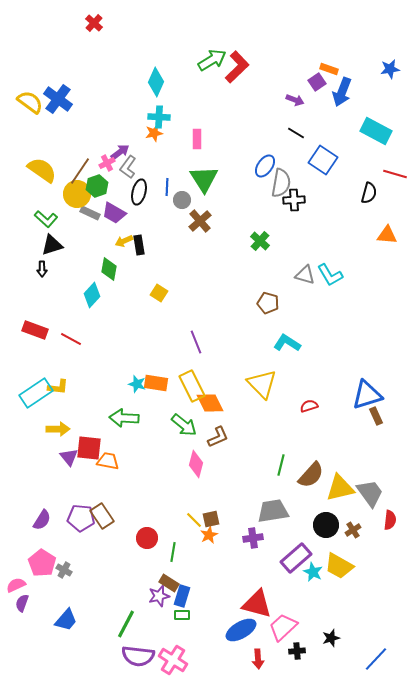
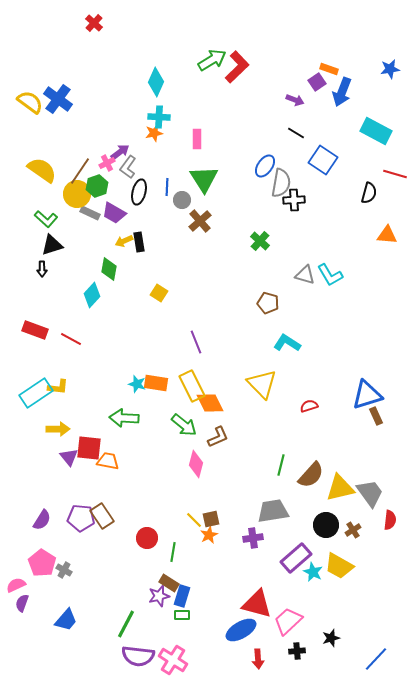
black rectangle at (139, 245): moved 3 px up
pink trapezoid at (283, 627): moved 5 px right, 6 px up
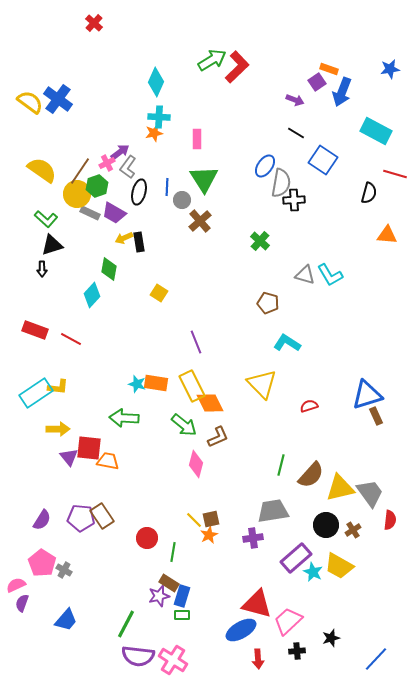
yellow arrow at (124, 241): moved 3 px up
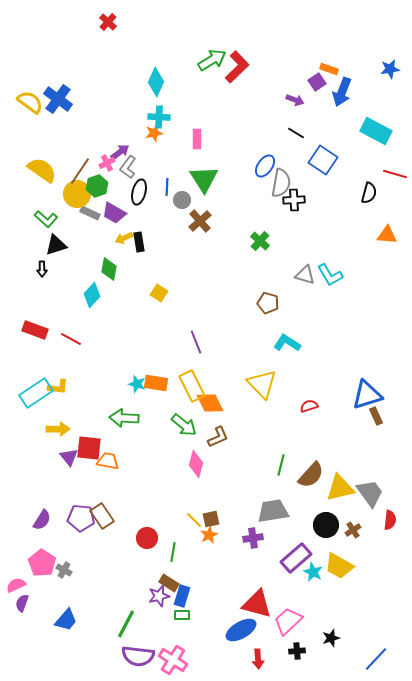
red cross at (94, 23): moved 14 px right, 1 px up
black triangle at (52, 245): moved 4 px right
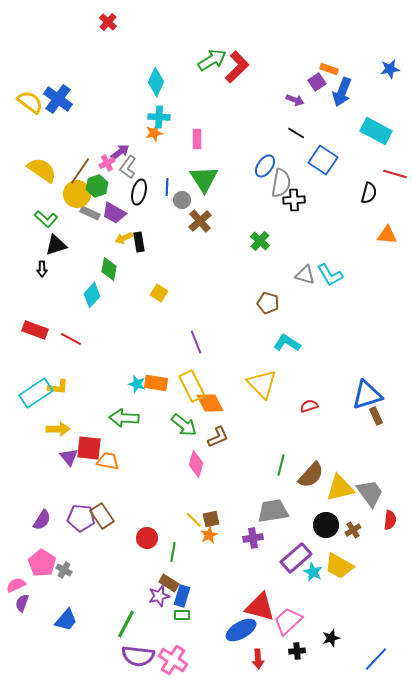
red triangle at (257, 604): moved 3 px right, 3 px down
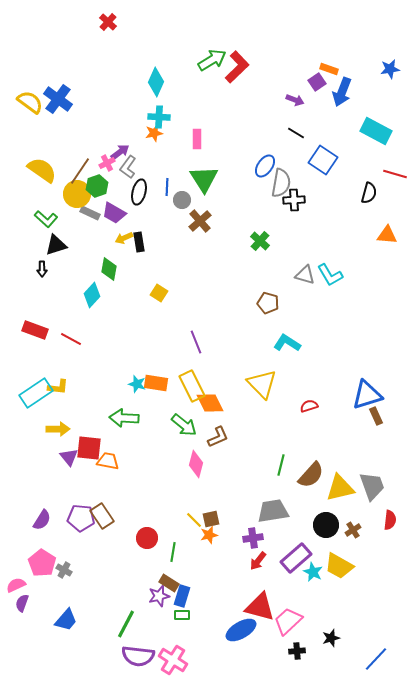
gray trapezoid at (370, 493): moved 2 px right, 7 px up; rotated 16 degrees clockwise
orange star at (209, 535): rotated 12 degrees clockwise
red arrow at (258, 659): moved 98 px up; rotated 42 degrees clockwise
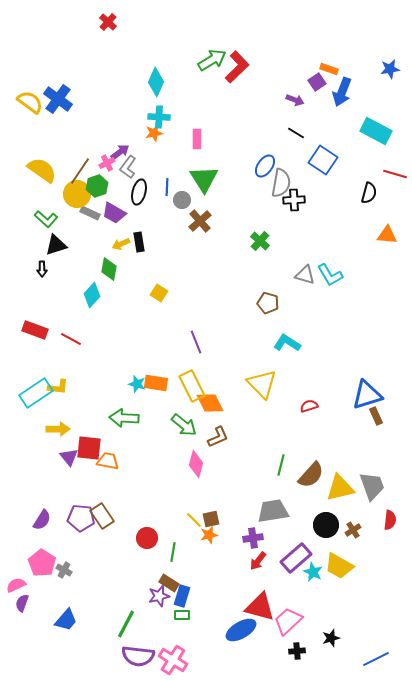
yellow arrow at (124, 238): moved 3 px left, 6 px down
blue line at (376, 659): rotated 20 degrees clockwise
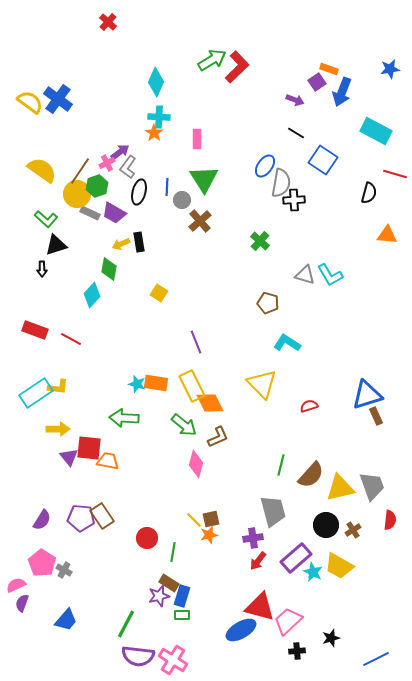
orange star at (154, 133): rotated 24 degrees counterclockwise
gray trapezoid at (273, 511): rotated 84 degrees clockwise
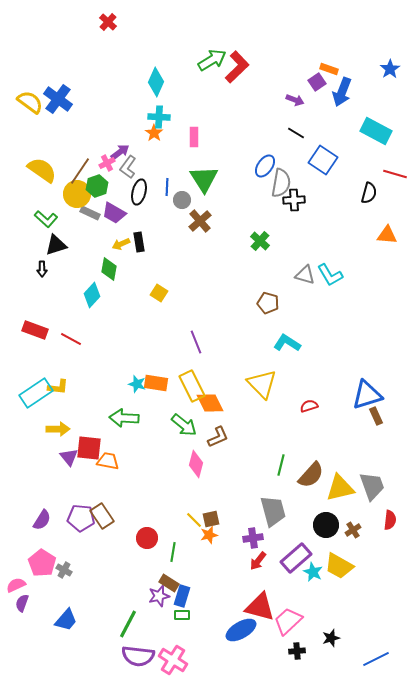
blue star at (390, 69): rotated 24 degrees counterclockwise
pink rectangle at (197, 139): moved 3 px left, 2 px up
green line at (126, 624): moved 2 px right
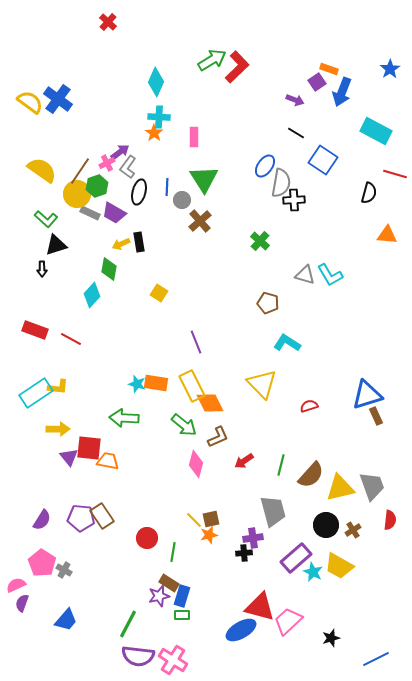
red arrow at (258, 561): moved 14 px left, 100 px up; rotated 18 degrees clockwise
black cross at (297, 651): moved 53 px left, 98 px up
